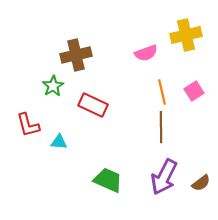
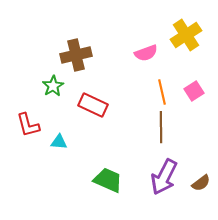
yellow cross: rotated 20 degrees counterclockwise
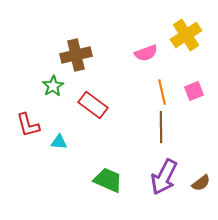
pink square: rotated 12 degrees clockwise
red rectangle: rotated 12 degrees clockwise
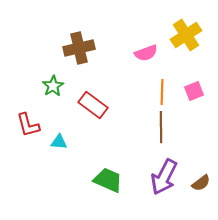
brown cross: moved 3 px right, 7 px up
orange line: rotated 15 degrees clockwise
